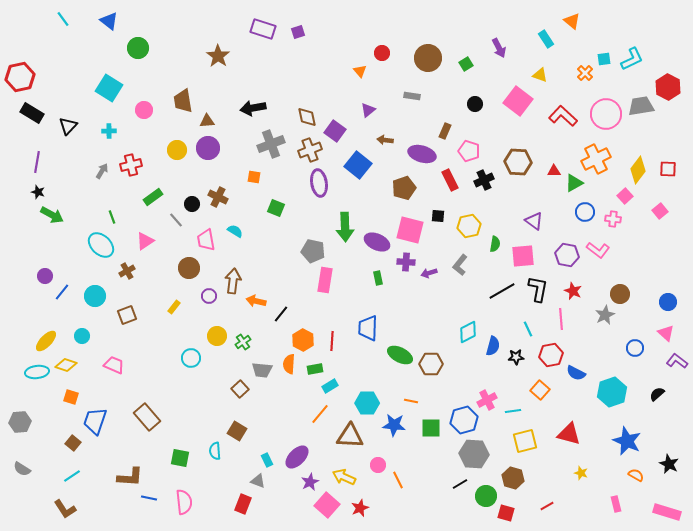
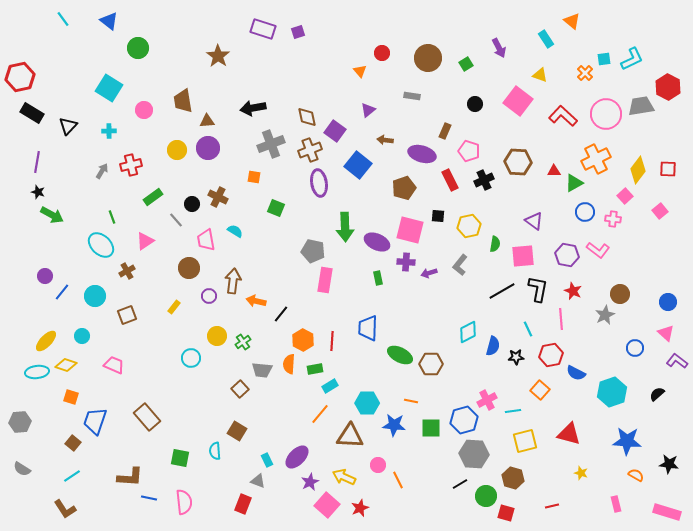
blue star at (627, 441): rotated 20 degrees counterclockwise
black star at (669, 464): rotated 18 degrees counterclockwise
red line at (547, 506): moved 5 px right; rotated 16 degrees clockwise
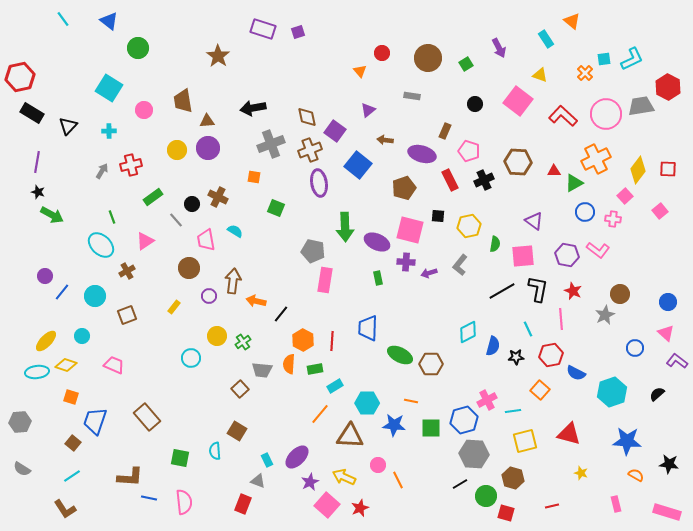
cyan rectangle at (330, 386): moved 5 px right
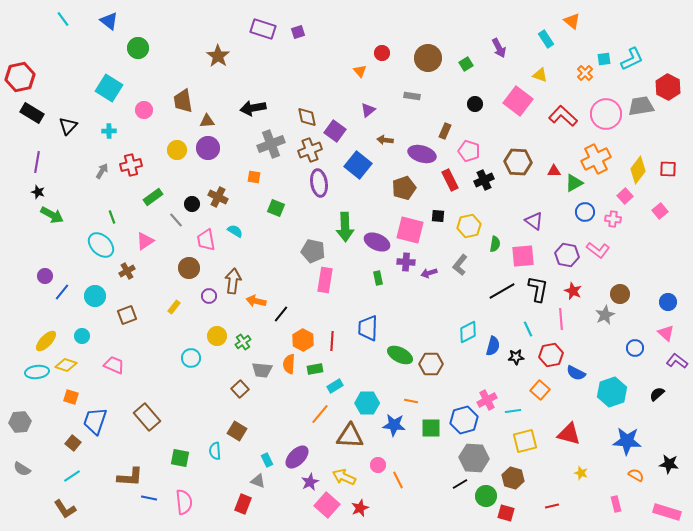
gray hexagon at (474, 454): moved 4 px down
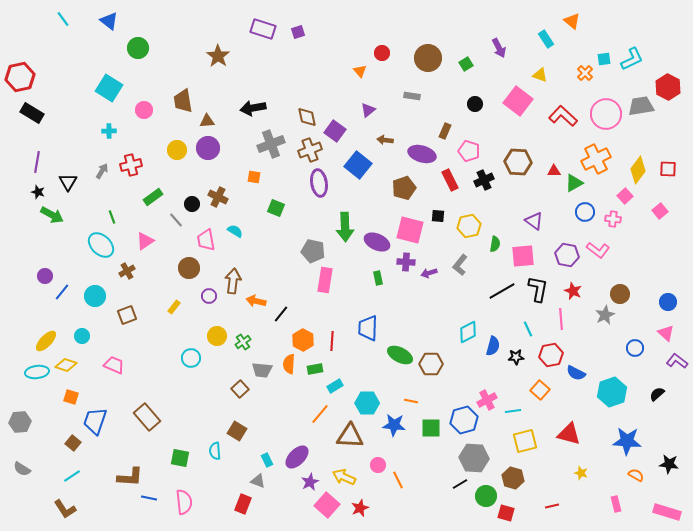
black triangle at (68, 126): moved 56 px down; rotated 12 degrees counterclockwise
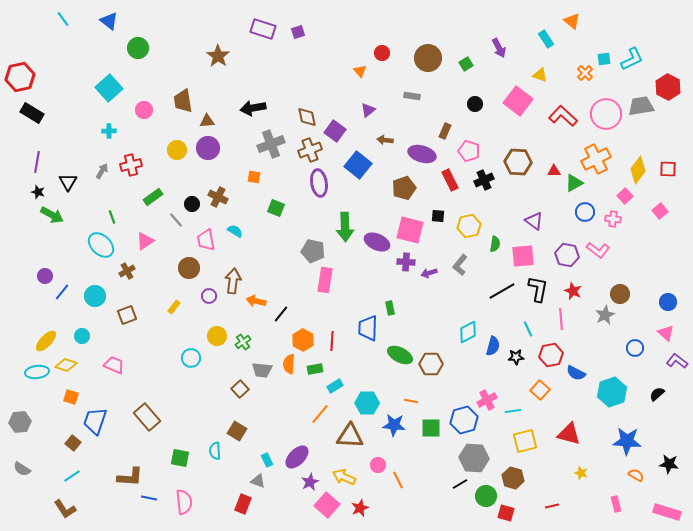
cyan square at (109, 88): rotated 16 degrees clockwise
green rectangle at (378, 278): moved 12 px right, 30 px down
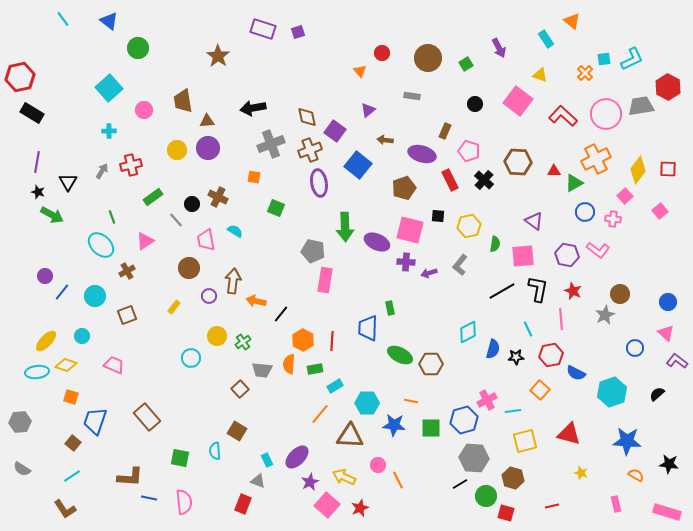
black cross at (484, 180): rotated 24 degrees counterclockwise
blue semicircle at (493, 346): moved 3 px down
